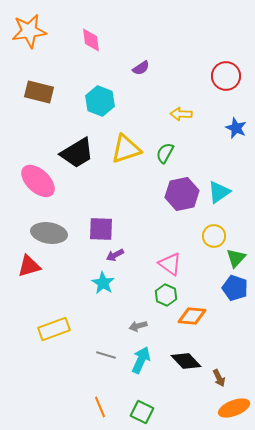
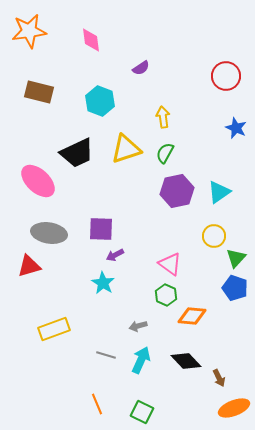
yellow arrow: moved 18 px left, 3 px down; rotated 80 degrees clockwise
black trapezoid: rotated 6 degrees clockwise
purple hexagon: moved 5 px left, 3 px up
orange line: moved 3 px left, 3 px up
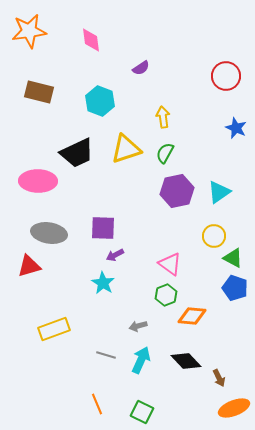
pink ellipse: rotated 42 degrees counterclockwise
purple square: moved 2 px right, 1 px up
green triangle: moved 3 px left; rotated 45 degrees counterclockwise
green hexagon: rotated 15 degrees clockwise
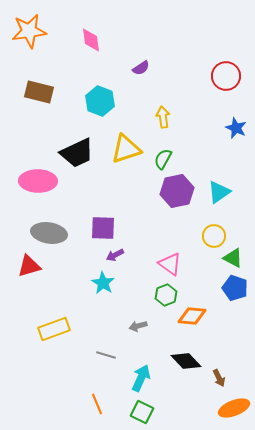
green semicircle: moved 2 px left, 6 px down
cyan arrow: moved 18 px down
